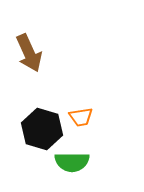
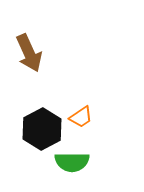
orange trapezoid: rotated 25 degrees counterclockwise
black hexagon: rotated 15 degrees clockwise
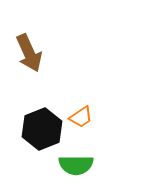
black hexagon: rotated 6 degrees clockwise
green semicircle: moved 4 px right, 3 px down
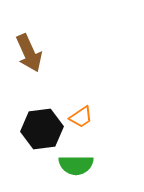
black hexagon: rotated 15 degrees clockwise
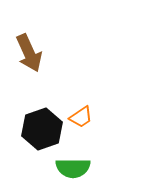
black hexagon: rotated 12 degrees counterclockwise
green semicircle: moved 3 px left, 3 px down
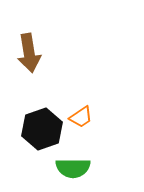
brown arrow: rotated 15 degrees clockwise
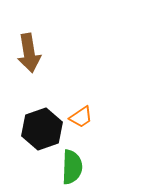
green semicircle: moved 1 px left, 1 px up; rotated 88 degrees counterclockwise
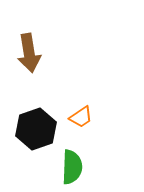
black hexagon: moved 6 px left
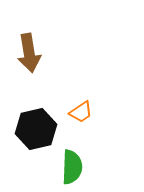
orange trapezoid: moved 5 px up
black hexagon: rotated 6 degrees clockwise
